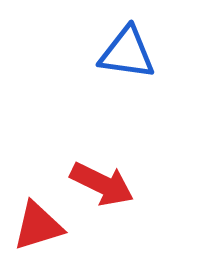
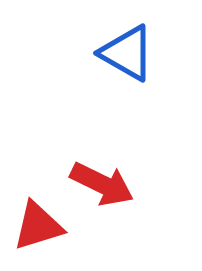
blue triangle: rotated 22 degrees clockwise
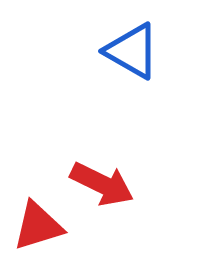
blue triangle: moved 5 px right, 2 px up
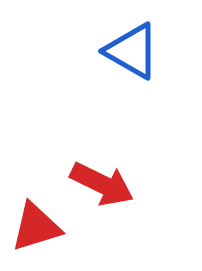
red triangle: moved 2 px left, 1 px down
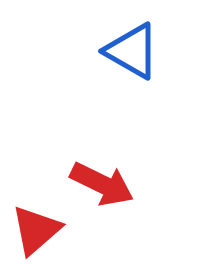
red triangle: moved 3 px down; rotated 24 degrees counterclockwise
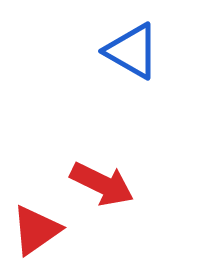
red triangle: rotated 6 degrees clockwise
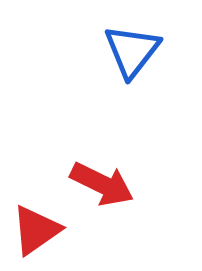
blue triangle: rotated 38 degrees clockwise
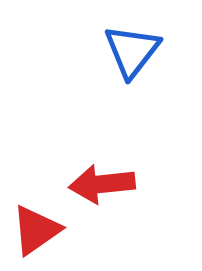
red arrow: rotated 148 degrees clockwise
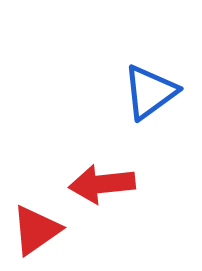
blue triangle: moved 18 px right, 41 px down; rotated 16 degrees clockwise
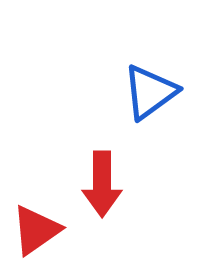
red arrow: rotated 84 degrees counterclockwise
